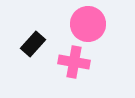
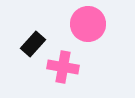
pink cross: moved 11 px left, 5 px down
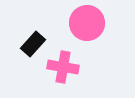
pink circle: moved 1 px left, 1 px up
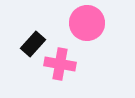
pink cross: moved 3 px left, 3 px up
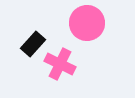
pink cross: rotated 16 degrees clockwise
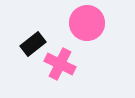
black rectangle: rotated 10 degrees clockwise
